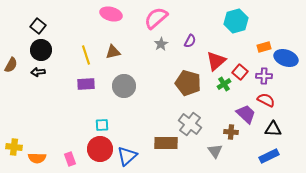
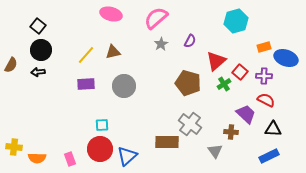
yellow line: rotated 60 degrees clockwise
brown rectangle: moved 1 px right, 1 px up
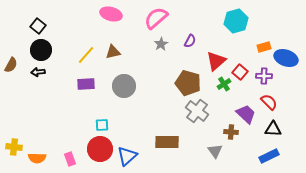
red semicircle: moved 3 px right, 2 px down; rotated 18 degrees clockwise
gray cross: moved 7 px right, 13 px up
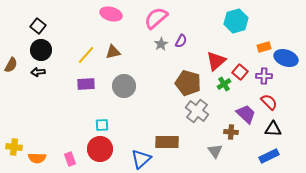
purple semicircle: moved 9 px left
blue triangle: moved 14 px right, 3 px down
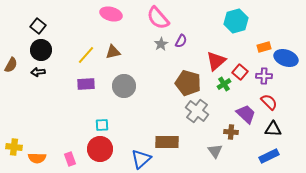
pink semicircle: moved 2 px right; rotated 90 degrees counterclockwise
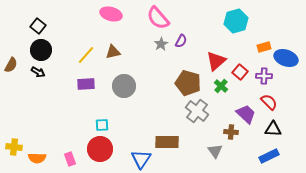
black arrow: rotated 144 degrees counterclockwise
green cross: moved 3 px left, 2 px down; rotated 16 degrees counterclockwise
blue triangle: rotated 15 degrees counterclockwise
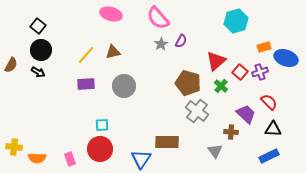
purple cross: moved 4 px left, 4 px up; rotated 21 degrees counterclockwise
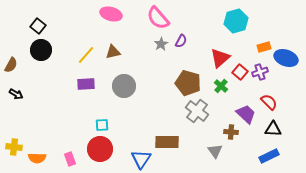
red triangle: moved 4 px right, 3 px up
black arrow: moved 22 px left, 22 px down
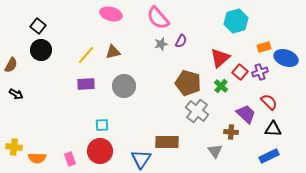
gray star: rotated 16 degrees clockwise
red circle: moved 2 px down
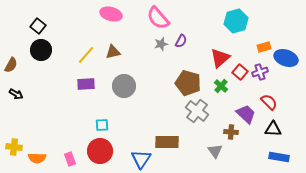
blue rectangle: moved 10 px right, 1 px down; rotated 36 degrees clockwise
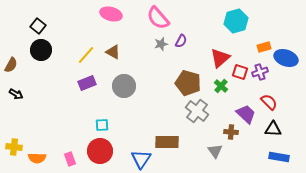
brown triangle: rotated 42 degrees clockwise
red square: rotated 21 degrees counterclockwise
purple rectangle: moved 1 px right, 1 px up; rotated 18 degrees counterclockwise
